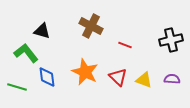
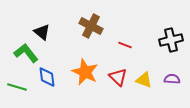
black triangle: moved 1 px down; rotated 24 degrees clockwise
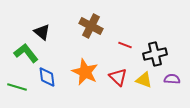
black cross: moved 16 px left, 14 px down
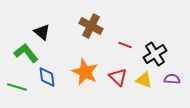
black cross: rotated 20 degrees counterclockwise
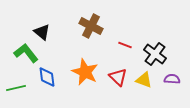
black cross: rotated 20 degrees counterclockwise
green line: moved 1 px left, 1 px down; rotated 30 degrees counterclockwise
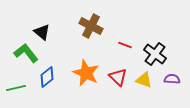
orange star: moved 1 px right, 1 px down
blue diamond: rotated 60 degrees clockwise
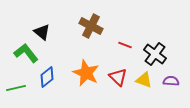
purple semicircle: moved 1 px left, 2 px down
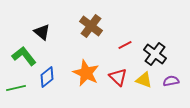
brown cross: rotated 10 degrees clockwise
red line: rotated 48 degrees counterclockwise
green L-shape: moved 2 px left, 3 px down
purple semicircle: rotated 14 degrees counterclockwise
